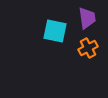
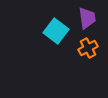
cyan square: moved 1 px right; rotated 25 degrees clockwise
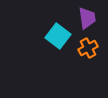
cyan square: moved 2 px right, 5 px down
